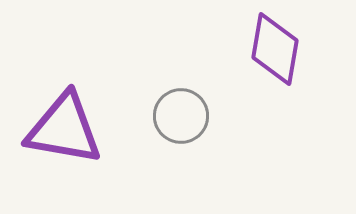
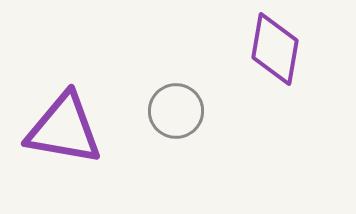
gray circle: moved 5 px left, 5 px up
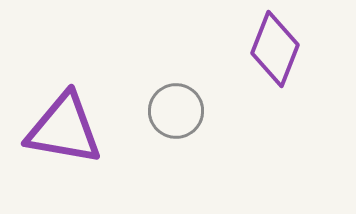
purple diamond: rotated 12 degrees clockwise
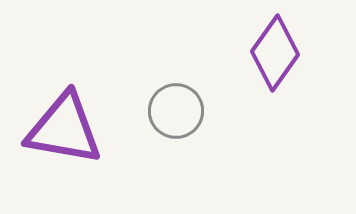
purple diamond: moved 4 px down; rotated 14 degrees clockwise
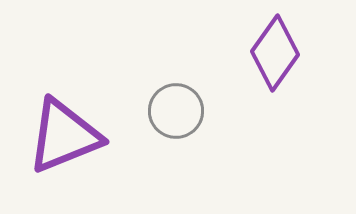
purple triangle: moved 7 px down; rotated 32 degrees counterclockwise
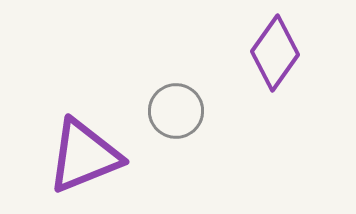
purple triangle: moved 20 px right, 20 px down
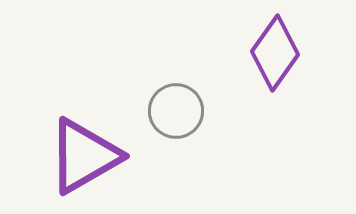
purple triangle: rotated 8 degrees counterclockwise
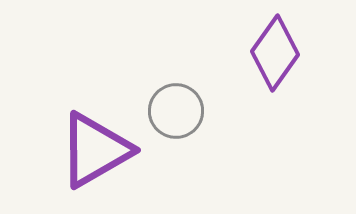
purple triangle: moved 11 px right, 6 px up
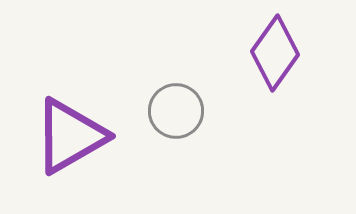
purple triangle: moved 25 px left, 14 px up
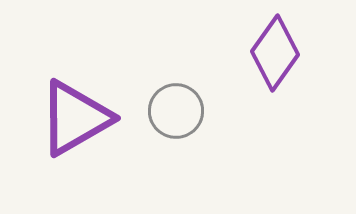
purple triangle: moved 5 px right, 18 px up
